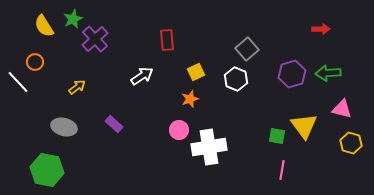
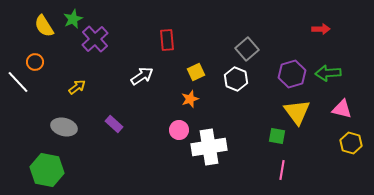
yellow triangle: moved 7 px left, 14 px up
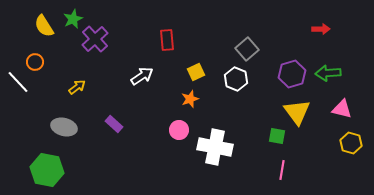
white cross: moved 6 px right; rotated 20 degrees clockwise
